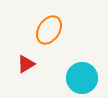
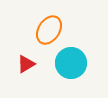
cyan circle: moved 11 px left, 15 px up
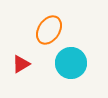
red triangle: moved 5 px left
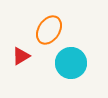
red triangle: moved 8 px up
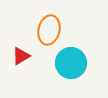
orange ellipse: rotated 20 degrees counterclockwise
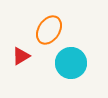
orange ellipse: rotated 20 degrees clockwise
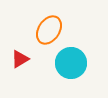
red triangle: moved 1 px left, 3 px down
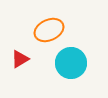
orange ellipse: rotated 32 degrees clockwise
